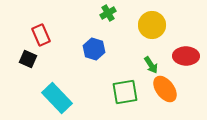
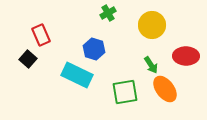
black square: rotated 18 degrees clockwise
cyan rectangle: moved 20 px right, 23 px up; rotated 20 degrees counterclockwise
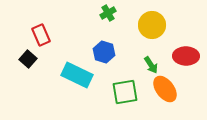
blue hexagon: moved 10 px right, 3 px down
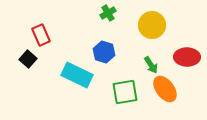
red ellipse: moved 1 px right, 1 px down
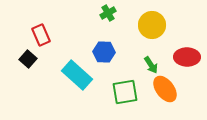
blue hexagon: rotated 15 degrees counterclockwise
cyan rectangle: rotated 16 degrees clockwise
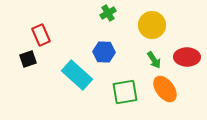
black square: rotated 30 degrees clockwise
green arrow: moved 3 px right, 5 px up
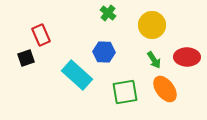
green cross: rotated 21 degrees counterclockwise
black square: moved 2 px left, 1 px up
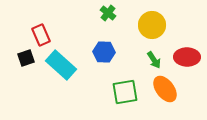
cyan rectangle: moved 16 px left, 10 px up
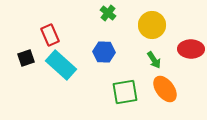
red rectangle: moved 9 px right
red ellipse: moved 4 px right, 8 px up
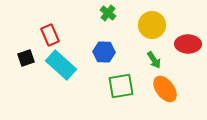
red ellipse: moved 3 px left, 5 px up
green square: moved 4 px left, 6 px up
